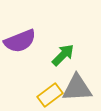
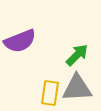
green arrow: moved 14 px right
yellow rectangle: moved 2 px up; rotated 45 degrees counterclockwise
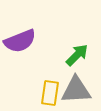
gray triangle: moved 1 px left, 2 px down
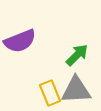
yellow rectangle: rotated 30 degrees counterclockwise
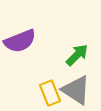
gray triangle: rotated 36 degrees clockwise
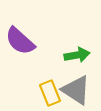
purple semicircle: rotated 64 degrees clockwise
green arrow: rotated 35 degrees clockwise
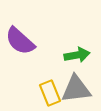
gray triangle: moved 1 px up; rotated 40 degrees counterclockwise
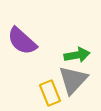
purple semicircle: moved 2 px right
gray triangle: moved 3 px left, 9 px up; rotated 40 degrees counterclockwise
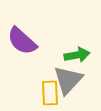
gray triangle: moved 5 px left
yellow rectangle: rotated 20 degrees clockwise
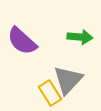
green arrow: moved 3 px right, 18 px up; rotated 15 degrees clockwise
yellow rectangle: rotated 30 degrees counterclockwise
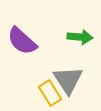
gray triangle: rotated 16 degrees counterclockwise
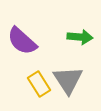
yellow rectangle: moved 11 px left, 9 px up
